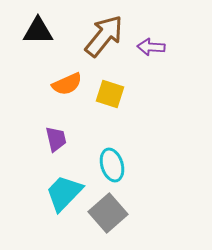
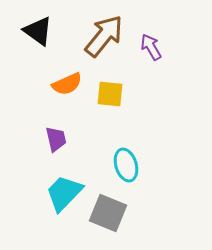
black triangle: rotated 36 degrees clockwise
purple arrow: rotated 56 degrees clockwise
yellow square: rotated 12 degrees counterclockwise
cyan ellipse: moved 14 px right
gray square: rotated 27 degrees counterclockwise
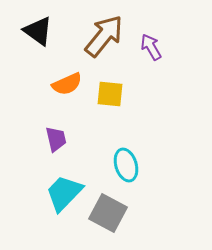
gray square: rotated 6 degrees clockwise
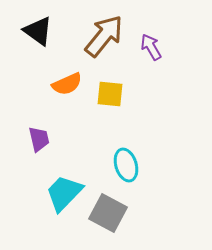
purple trapezoid: moved 17 px left
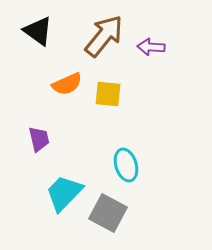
purple arrow: rotated 56 degrees counterclockwise
yellow square: moved 2 px left
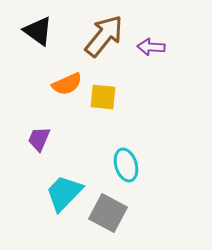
yellow square: moved 5 px left, 3 px down
purple trapezoid: rotated 144 degrees counterclockwise
